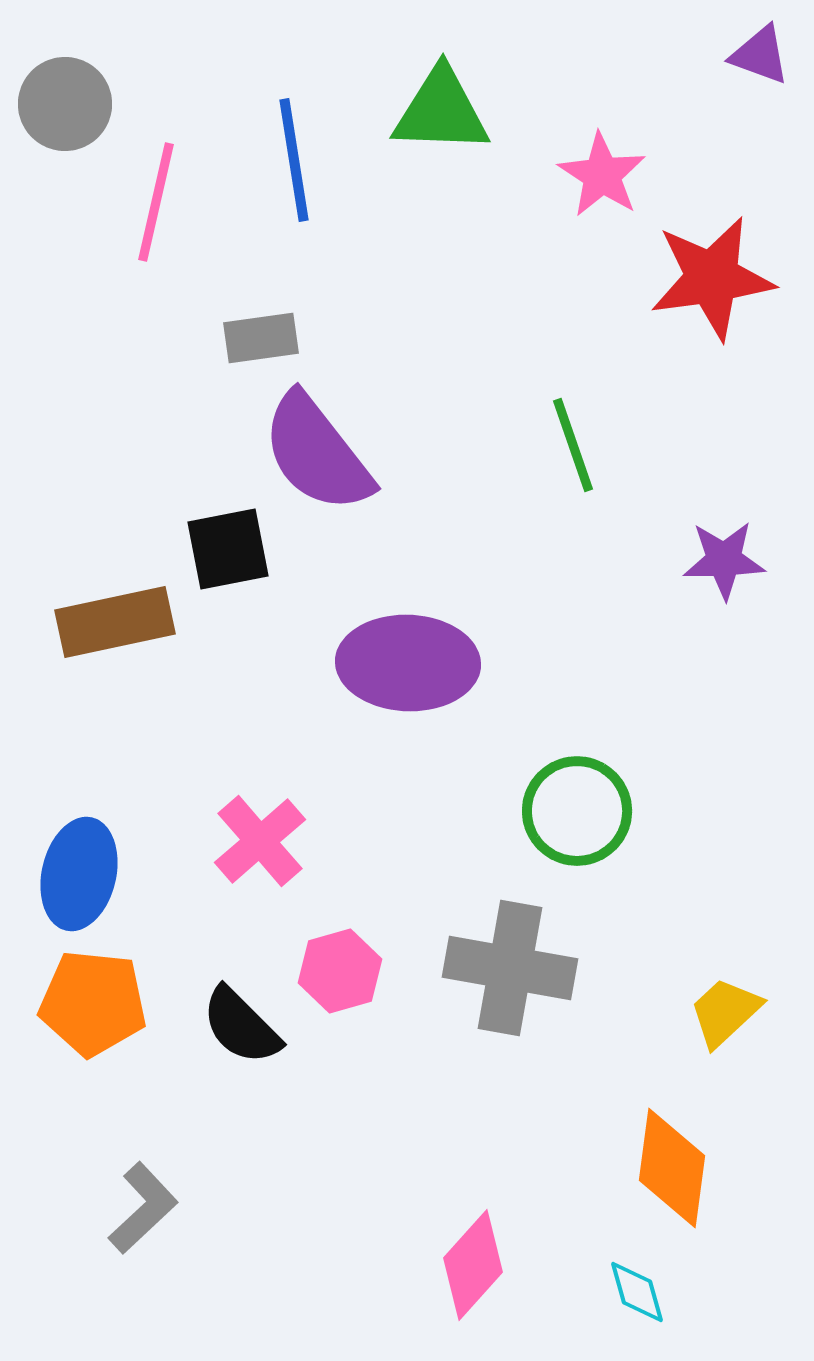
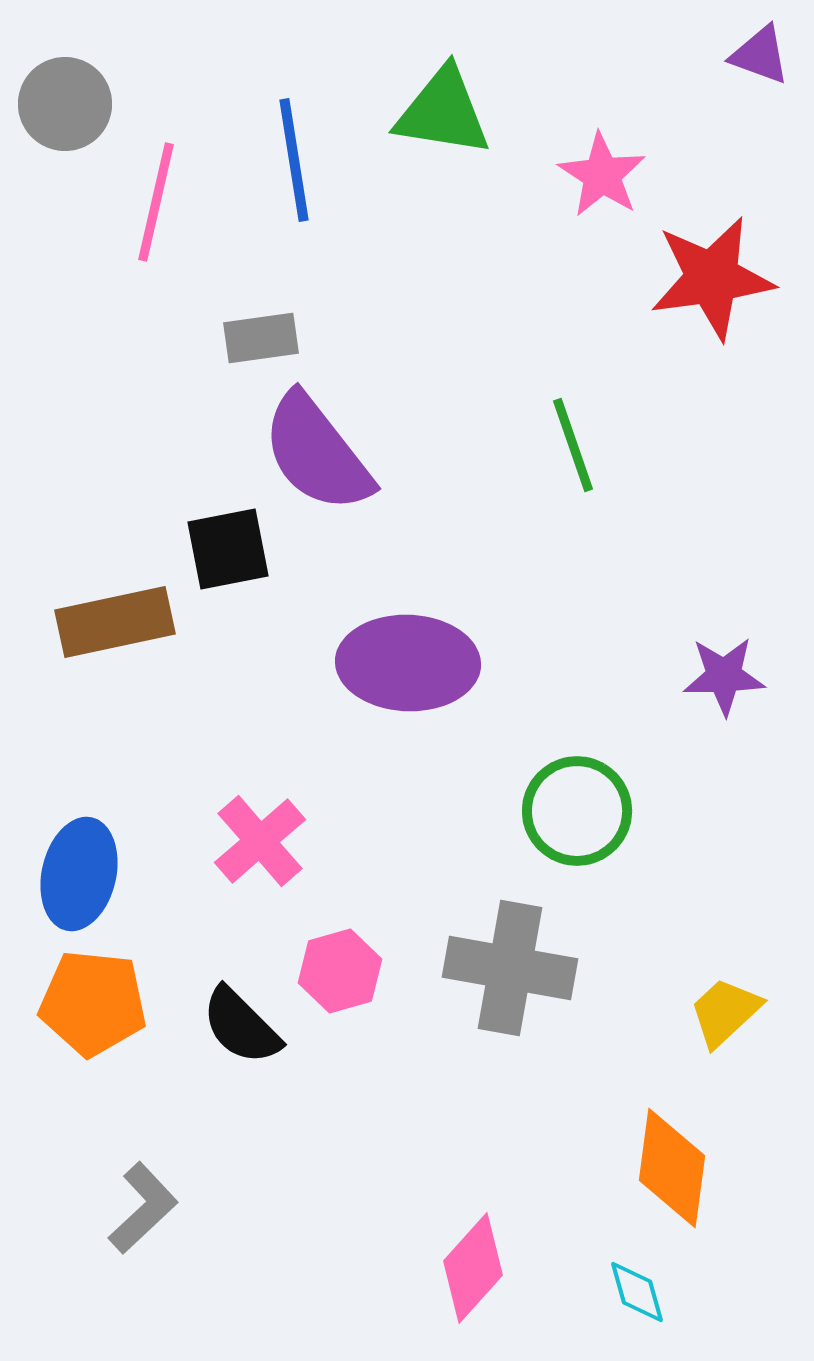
green triangle: moved 2 px right, 1 px down; rotated 7 degrees clockwise
purple star: moved 116 px down
pink diamond: moved 3 px down
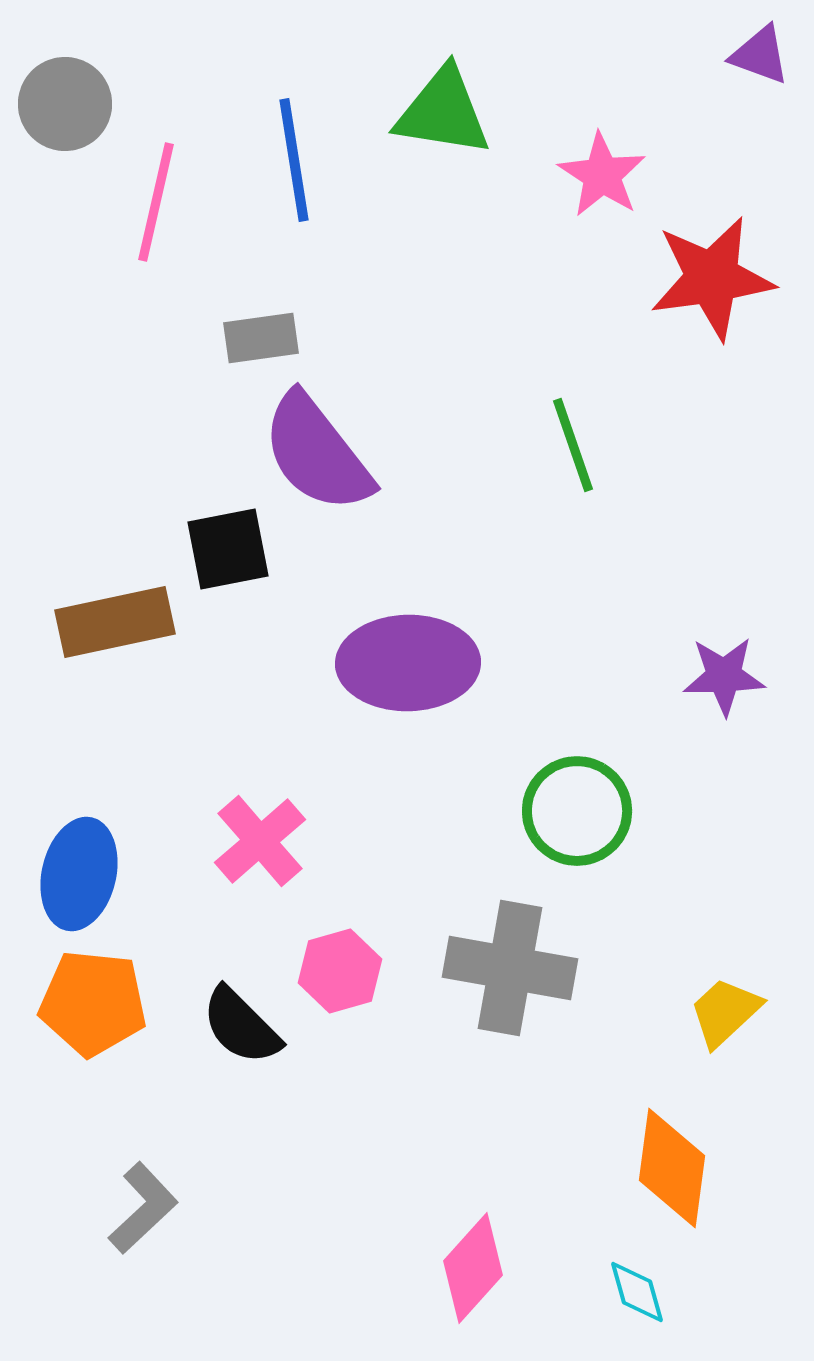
purple ellipse: rotated 3 degrees counterclockwise
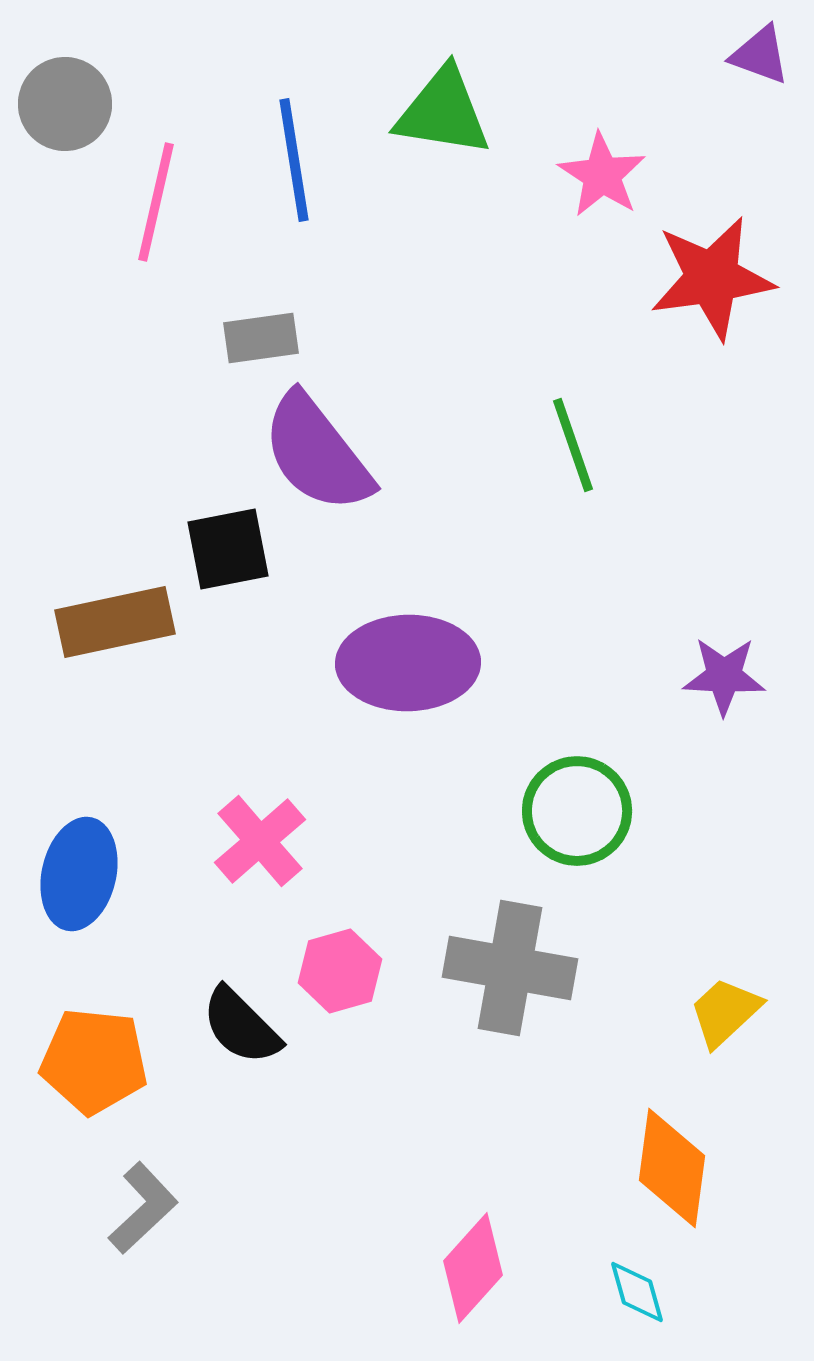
purple star: rotated 4 degrees clockwise
orange pentagon: moved 1 px right, 58 px down
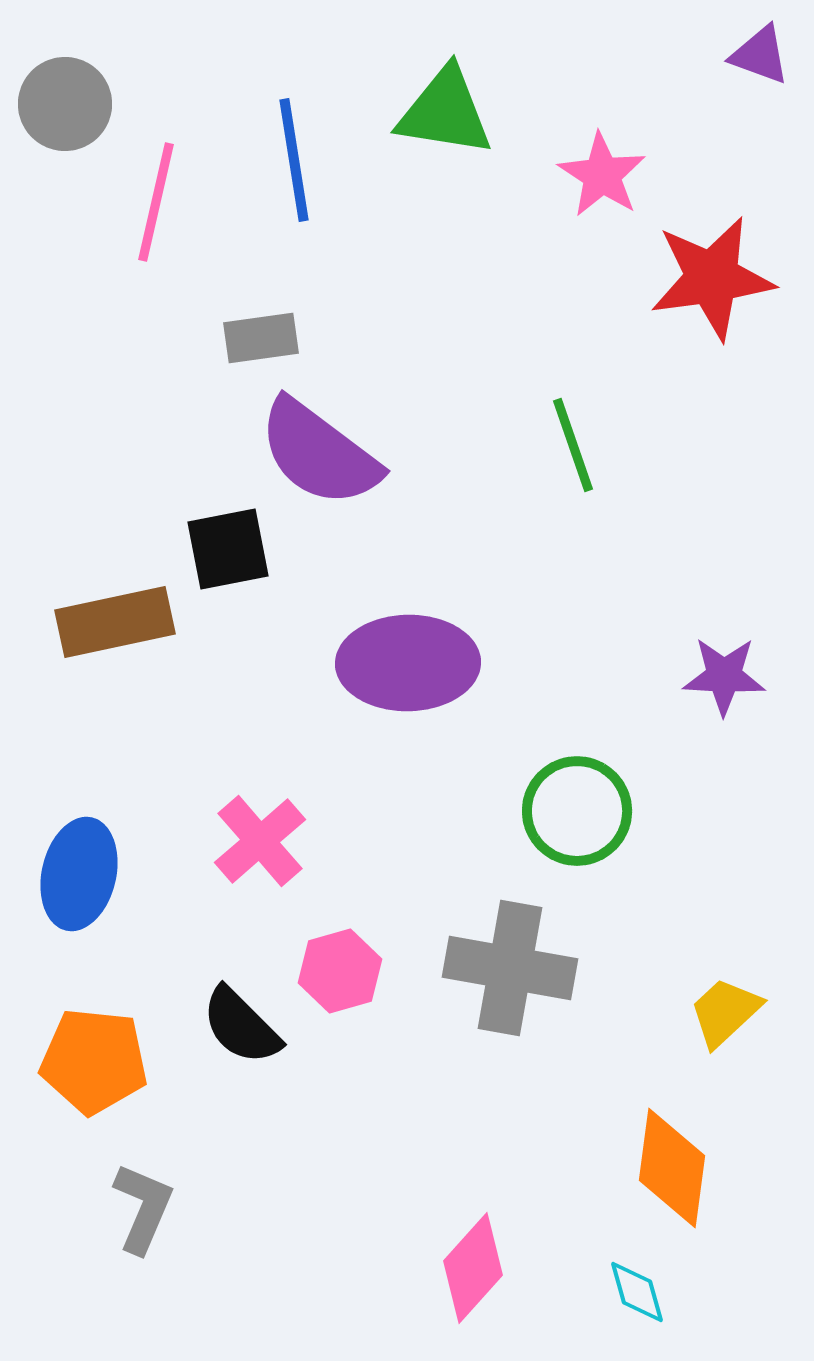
green triangle: moved 2 px right
purple semicircle: moved 2 px right; rotated 15 degrees counterclockwise
gray L-shape: rotated 24 degrees counterclockwise
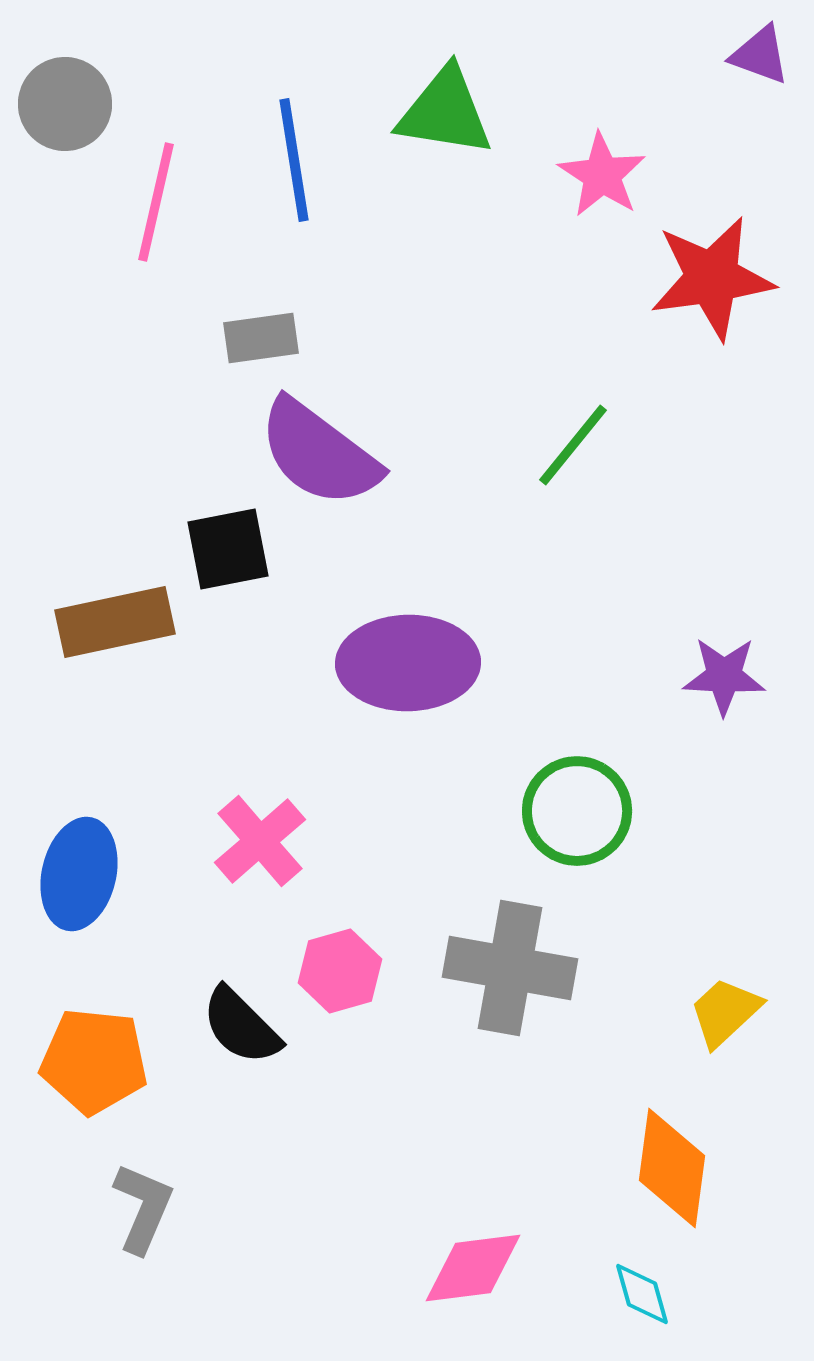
green line: rotated 58 degrees clockwise
pink diamond: rotated 41 degrees clockwise
cyan diamond: moved 5 px right, 2 px down
